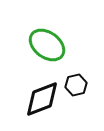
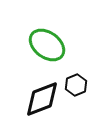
black hexagon: rotated 10 degrees counterclockwise
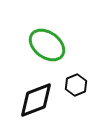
black diamond: moved 6 px left, 1 px down
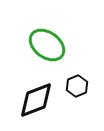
black hexagon: moved 1 px right, 1 px down
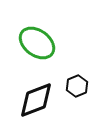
green ellipse: moved 10 px left, 2 px up
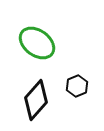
black diamond: rotated 27 degrees counterclockwise
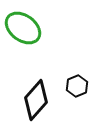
green ellipse: moved 14 px left, 15 px up
